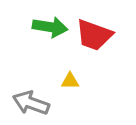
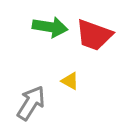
yellow triangle: rotated 30 degrees clockwise
gray arrow: rotated 102 degrees clockwise
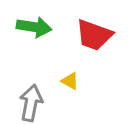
green arrow: moved 16 px left
gray arrow: rotated 21 degrees counterclockwise
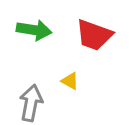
green arrow: moved 3 px down
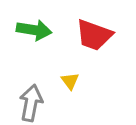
yellow triangle: rotated 24 degrees clockwise
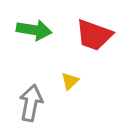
yellow triangle: rotated 24 degrees clockwise
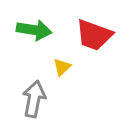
yellow triangle: moved 8 px left, 14 px up
gray arrow: moved 3 px right, 4 px up
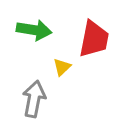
red trapezoid: moved 4 px down; rotated 99 degrees counterclockwise
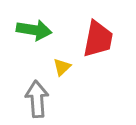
red trapezoid: moved 4 px right
gray arrow: moved 3 px right; rotated 15 degrees counterclockwise
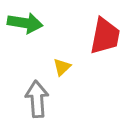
green arrow: moved 9 px left, 7 px up
red trapezoid: moved 7 px right, 3 px up
